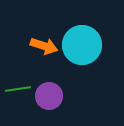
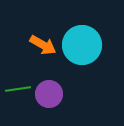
orange arrow: moved 1 px left, 1 px up; rotated 12 degrees clockwise
purple circle: moved 2 px up
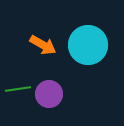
cyan circle: moved 6 px right
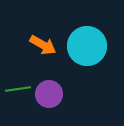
cyan circle: moved 1 px left, 1 px down
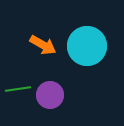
purple circle: moved 1 px right, 1 px down
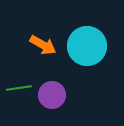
green line: moved 1 px right, 1 px up
purple circle: moved 2 px right
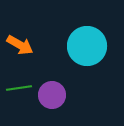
orange arrow: moved 23 px left
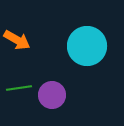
orange arrow: moved 3 px left, 5 px up
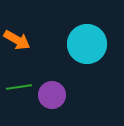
cyan circle: moved 2 px up
green line: moved 1 px up
